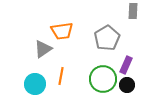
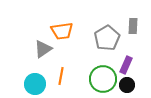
gray rectangle: moved 15 px down
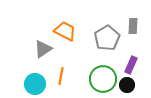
orange trapezoid: moved 3 px right; rotated 145 degrees counterclockwise
purple rectangle: moved 5 px right
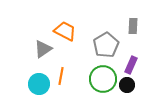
gray pentagon: moved 1 px left, 7 px down
cyan circle: moved 4 px right
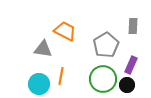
gray triangle: rotated 42 degrees clockwise
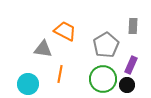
orange line: moved 1 px left, 2 px up
cyan circle: moved 11 px left
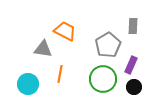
gray pentagon: moved 2 px right
black circle: moved 7 px right, 2 px down
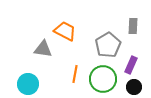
orange line: moved 15 px right
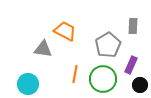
black circle: moved 6 px right, 2 px up
